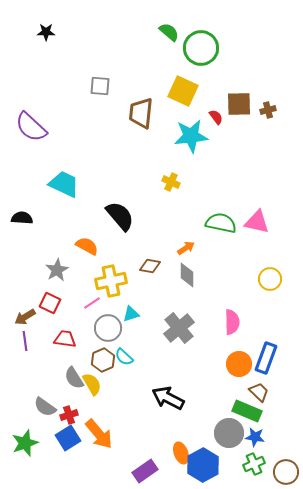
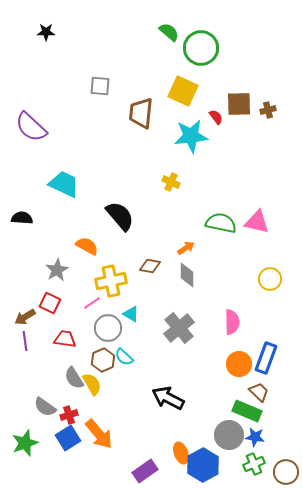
cyan triangle at (131, 314): rotated 48 degrees clockwise
gray circle at (229, 433): moved 2 px down
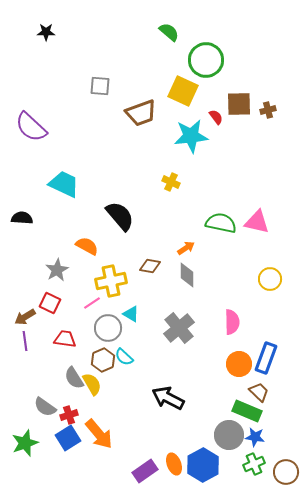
green circle at (201, 48): moved 5 px right, 12 px down
brown trapezoid at (141, 113): rotated 116 degrees counterclockwise
orange ellipse at (181, 453): moved 7 px left, 11 px down
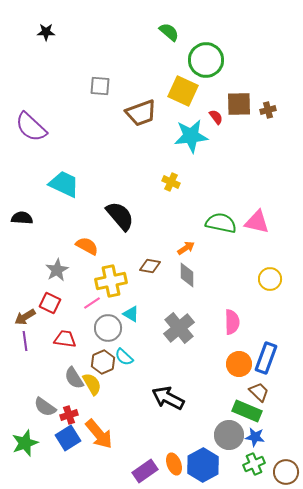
brown hexagon at (103, 360): moved 2 px down
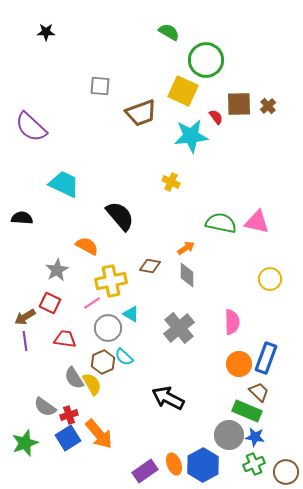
green semicircle at (169, 32): rotated 10 degrees counterclockwise
brown cross at (268, 110): moved 4 px up; rotated 28 degrees counterclockwise
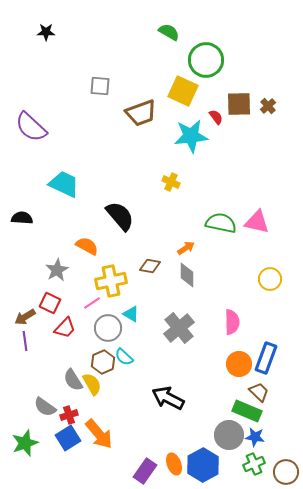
red trapezoid at (65, 339): moved 11 px up; rotated 125 degrees clockwise
gray semicircle at (74, 378): moved 1 px left, 2 px down
purple rectangle at (145, 471): rotated 20 degrees counterclockwise
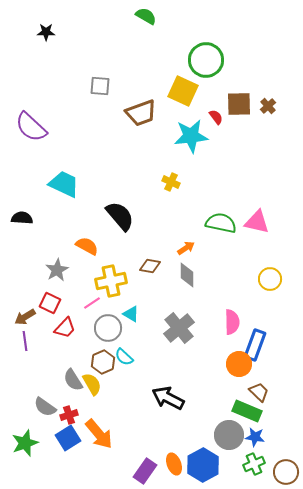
green semicircle at (169, 32): moved 23 px left, 16 px up
blue rectangle at (266, 358): moved 11 px left, 13 px up
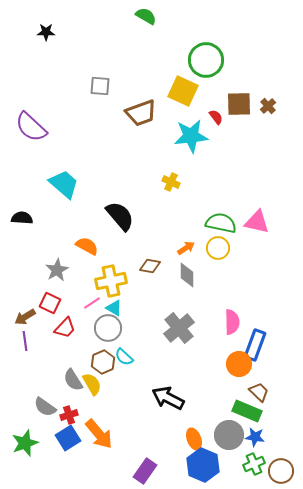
cyan trapezoid at (64, 184): rotated 16 degrees clockwise
yellow circle at (270, 279): moved 52 px left, 31 px up
cyan triangle at (131, 314): moved 17 px left, 6 px up
orange ellipse at (174, 464): moved 20 px right, 25 px up
blue hexagon at (203, 465): rotated 8 degrees counterclockwise
brown circle at (286, 472): moved 5 px left, 1 px up
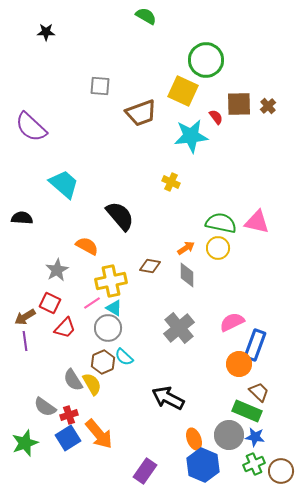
pink semicircle at (232, 322): rotated 115 degrees counterclockwise
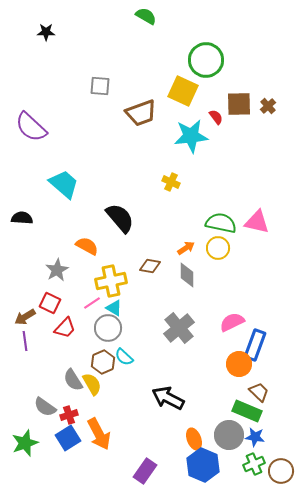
black semicircle at (120, 216): moved 2 px down
orange arrow at (99, 434): rotated 12 degrees clockwise
